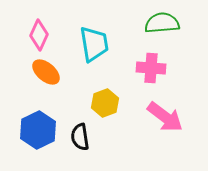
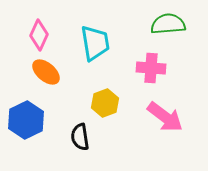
green semicircle: moved 6 px right, 1 px down
cyan trapezoid: moved 1 px right, 1 px up
blue hexagon: moved 12 px left, 10 px up
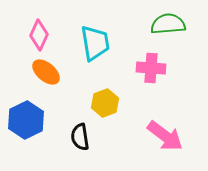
pink arrow: moved 19 px down
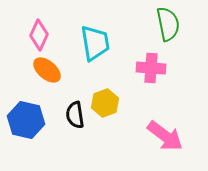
green semicircle: rotated 84 degrees clockwise
orange ellipse: moved 1 px right, 2 px up
blue hexagon: rotated 21 degrees counterclockwise
black semicircle: moved 5 px left, 22 px up
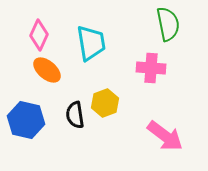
cyan trapezoid: moved 4 px left
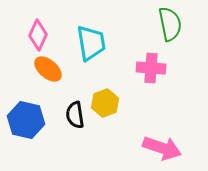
green semicircle: moved 2 px right
pink diamond: moved 1 px left
orange ellipse: moved 1 px right, 1 px up
pink arrow: moved 3 px left, 12 px down; rotated 18 degrees counterclockwise
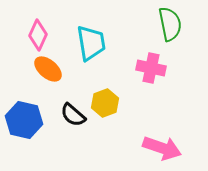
pink cross: rotated 8 degrees clockwise
black semicircle: moved 2 px left; rotated 40 degrees counterclockwise
blue hexagon: moved 2 px left
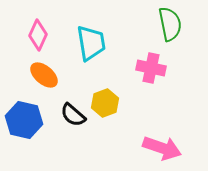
orange ellipse: moved 4 px left, 6 px down
